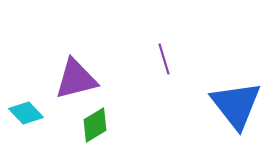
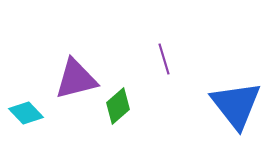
green diamond: moved 23 px right, 19 px up; rotated 9 degrees counterclockwise
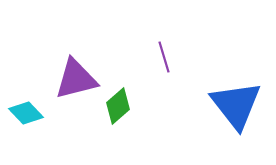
purple line: moved 2 px up
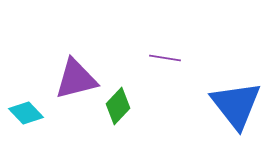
purple line: moved 1 px right, 1 px down; rotated 64 degrees counterclockwise
green diamond: rotated 6 degrees counterclockwise
